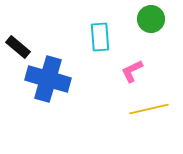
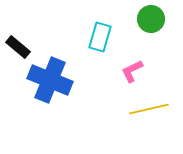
cyan rectangle: rotated 20 degrees clockwise
blue cross: moved 2 px right, 1 px down; rotated 6 degrees clockwise
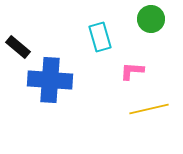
cyan rectangle: rotated 32 degrees counterclockwise
pink L-shape: rotated 30 degrees clockwise
blue cross: rotated 18 degrees counterclockwise
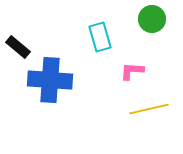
green circle: moved 1 px right
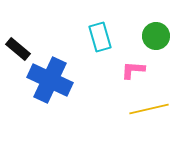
green circle: moved 4 px right, 17 px down
black rectangle: moved 2 px down
pink L-shape: moved 1 px right, 1 px up
blue cross: rotated 21 degrees clockwise
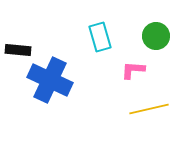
black rectangle: moved 1 px down; rotated 35 degrees counterclockwise
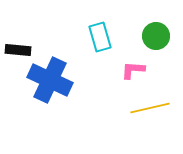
yellow line: moved 1 px right, 1 px up
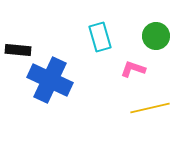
pink L-shape: moved 1 px up; rotated 15 degrees clockwise
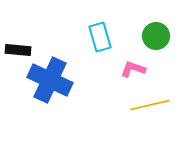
yellow line: moved 3 px up
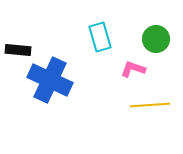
green circle: moved 3 px down
yellow line: rotated 9 degrees clockwise
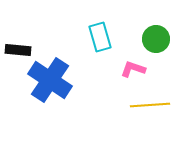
blue cross: rotated 9 degrees clockwise
